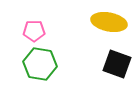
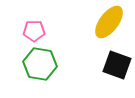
yellow ellipse: rotated 64 degrees counterclockwise
black square: moved 1 px down
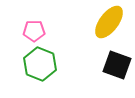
green hexagon: rotated 12 degrees clockwise
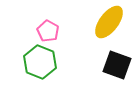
pink pentagon: moved 14 px right; rotated 30 degrees clockwise
green hexagon: moved 2 px up
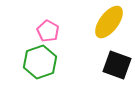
green hexagon: rotated 20 degrees clockwise
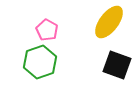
pink pentagon: moved 1 px left, 1 px up
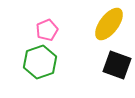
yellow ellipse: moved 2 px down
pink pentagon: rotated 20 degrees clockwise
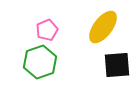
yellow ellipse: moved 6 px left, 3 px down
black square: rotated 24 degrees counterclockwise
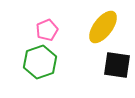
black square: rotated 12 degrees clockwise
